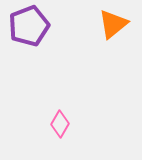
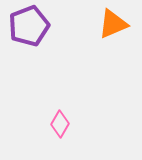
orange triangle: rotated 16 degrees clockwise
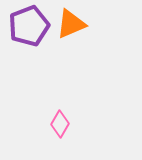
orange triangle: moved 42 px left
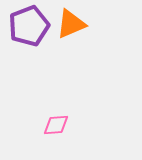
pink diamond: moved 4 px left, 1 px down; rotated 56 degrees clockwise
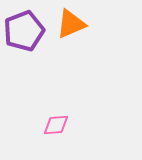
purple pentagon: moved 5 px left, 5 px down
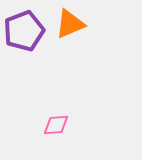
orange triangle: moved 1 px left
